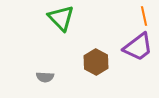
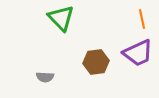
orange line: moved 2 px left, 3 px down
purple trapezoid: moved 6 px down; rotated 12 degrees clockwise
brown hexagon: rotated 25 degrees clockwise
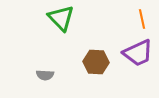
brown hexagon: rotated 10 degrees clockwise
gray semicircle: moved 2 px up
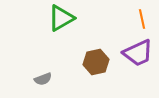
green triangle: rotated 44 degrees clockwise
brown hexagon: rotated 15 degrees counterclockwise
gray semicircle: moved 2 px left, 4 px down; rotated 24 degrees counterclockwise
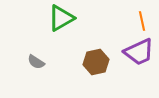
orange line: moved 2 px down
purple trapezoid: moved 1 px right, 1 px up
gray semicircle: moved 7 px left, 17 px up; rotated 54 degrees clockwise
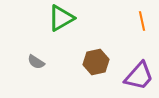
purple trapezoid: moved 24 px down; rotated 24 degrees counterclockwise
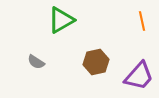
green triangle: moved 2 px down
